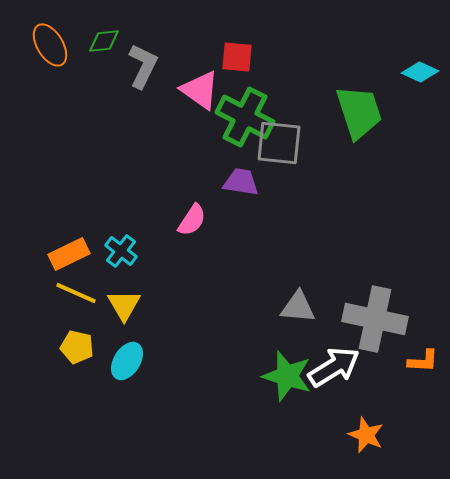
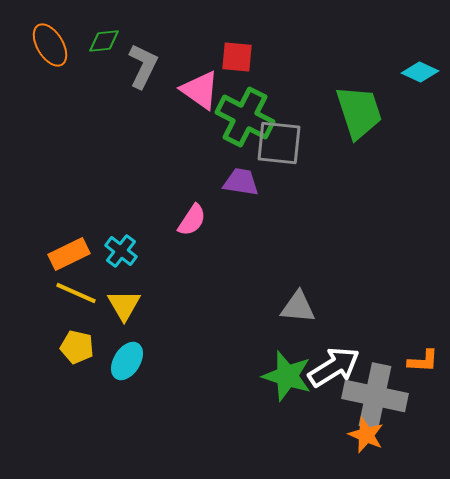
gray cross: moved 77 px down
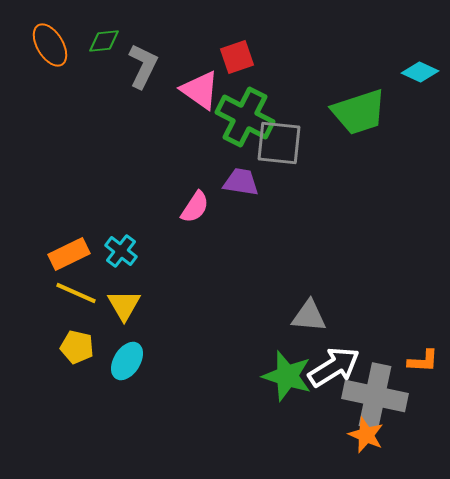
red square: rotated 24 degrees counterclockwise
green trapezoid: rotated 90 degrees clockwise
pink semicircle: moved 3 px right, 13 px up
gray triangle: moved 11 px right, 9 px down
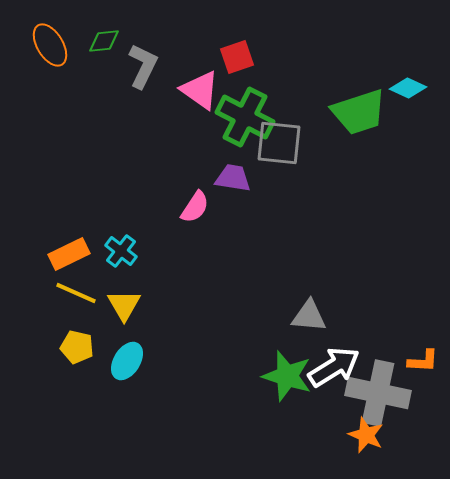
cyan diamond: moved 12 px left, 16 px down
purple trapezoid: moved 8 px left, 4 px up
gray cross: moved 3 px right, 3 px up
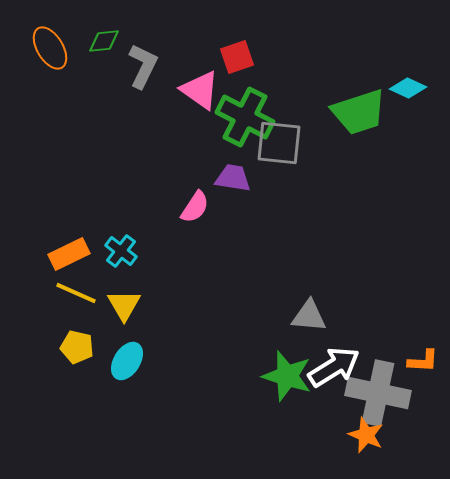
orange ellipse: moved 3 px down
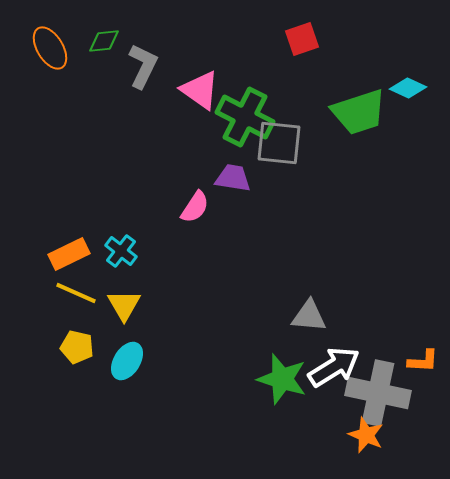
red square: moved 65 px right, 18 px up
green star: moved 5 px left, 3 px down
